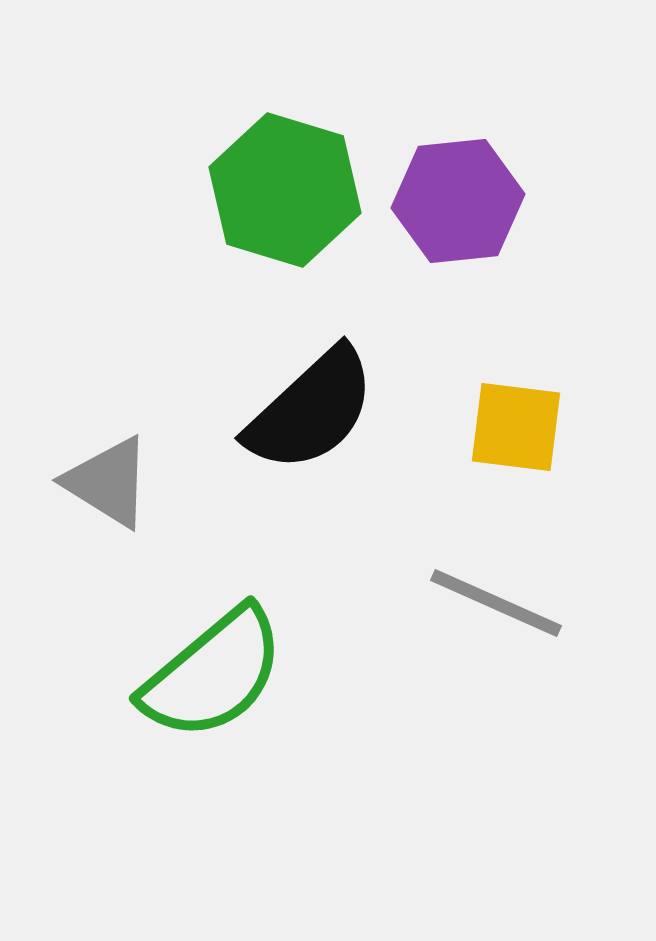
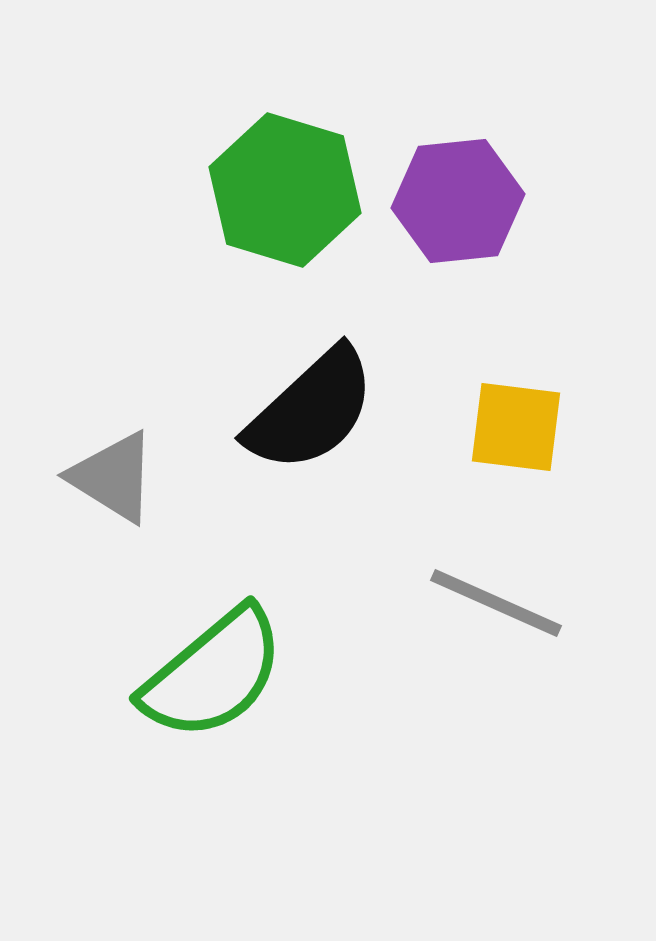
gray triangle: moved 5 px right, 5 px up
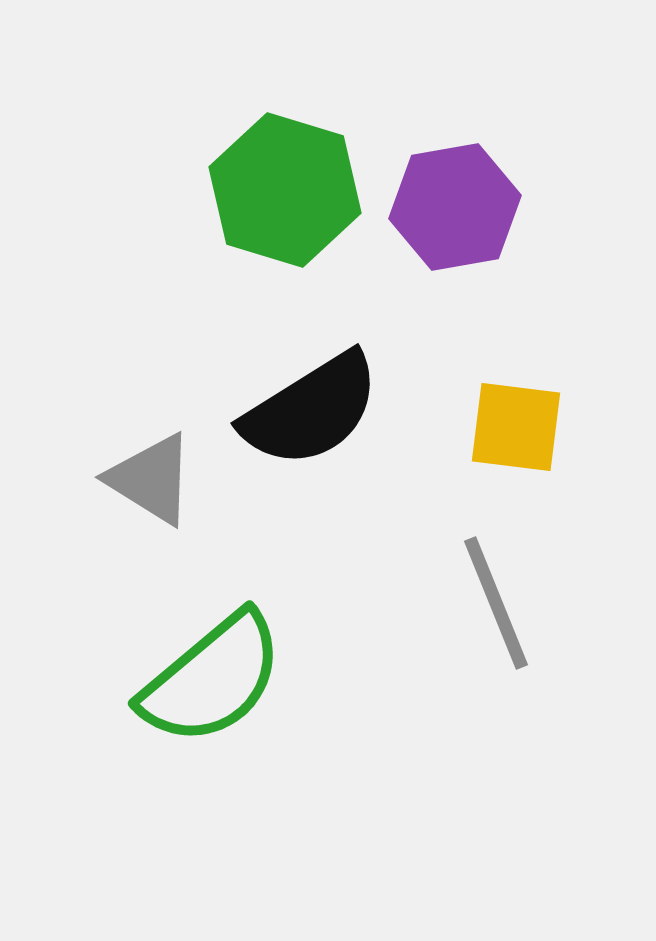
purple hexagon: moved 3 px left, 6 px down; rotated 4 degrees counterclockwise
black semicircle: rotated 11 degrees clockwise
gray triangle: moved 38 px right, 2 px down
gray line: rotated 44 degrees clockwise
green semicircle: moved 1 px left, 5 px down
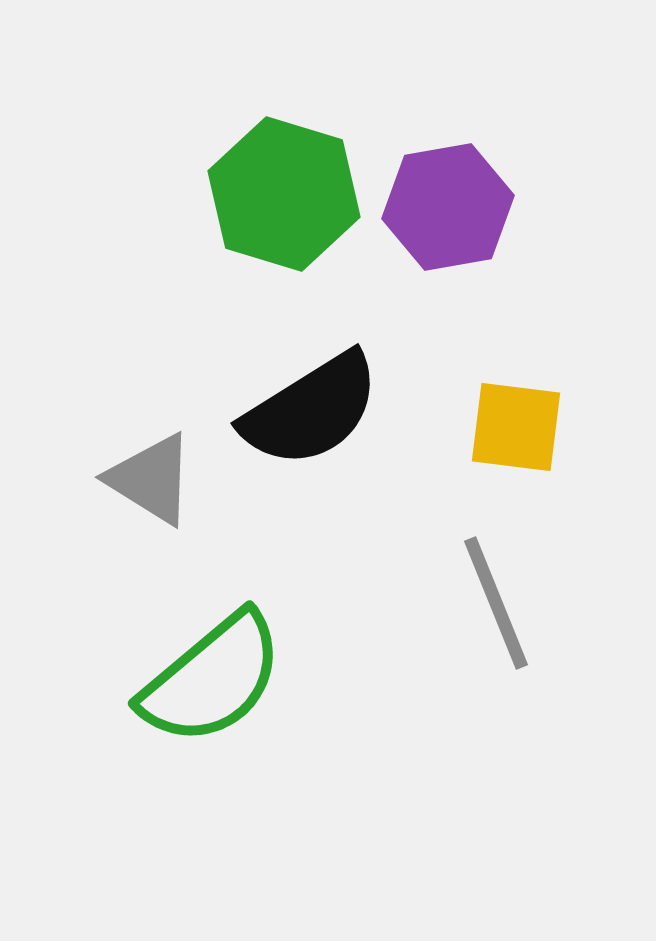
green hexagon: moved 1 px left, 4 px down
purple hexagon: moved 7 px left
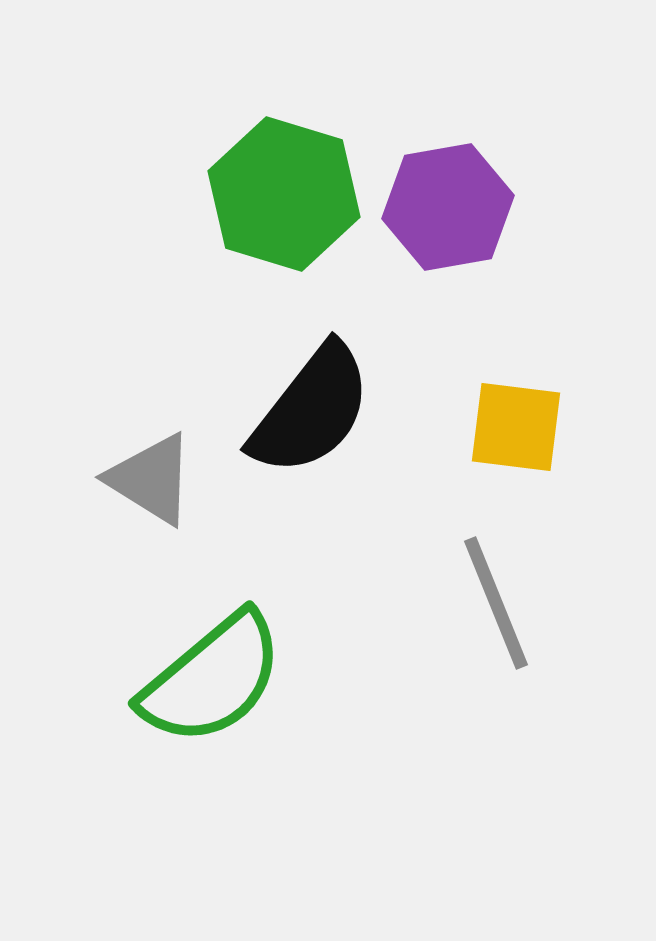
black semicircle: rotated 20 degrees counterclockwise
